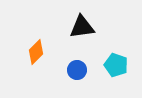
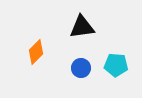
cyan pentagon: rotated 15 degrees counterclockwise
blue circle: moved 4 px right, 2 px up
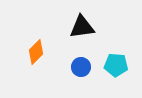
blue circle: moved 1 px up
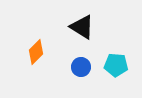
black triangle: rotated 40 degrees clockwise
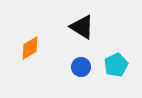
orange diamond: moved 6 px left, 4 px up; rotated 15 degrees clockwise
cyan pentagon: rotated 30 degrees counterclockwise
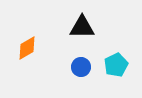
black triangle: rotated 32 degrees counterclockwise
orange diamond: moved 3 px left
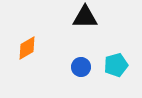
black triangle: moved 3 px right, 10 px up
cyan pentagon: rotated 10 degrees clockwise
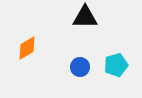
blue circle: moved 1 px left
